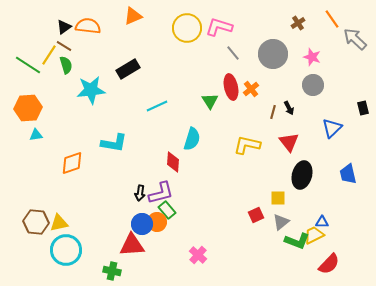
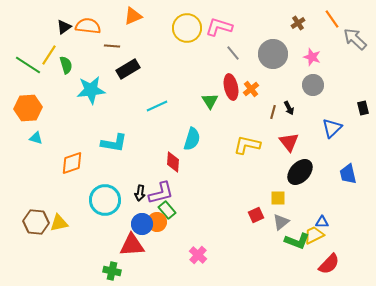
brown line at (64, 46): moved 48 px right; rotated 28 degrees counterclockwise
cyan triangle at (36, 135): moved 3 px down; rotated 24 degrees clockwise
black ellipse at (302, 175): moved 2 px left, 3 px up; rotated 28 degrees clockwise
cyan circle at (66, 250): moved 39 px right, 50 px up
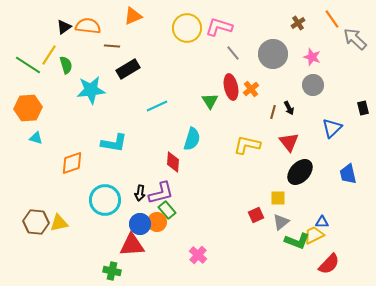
blue circle at (142, 224): moved 2 px left
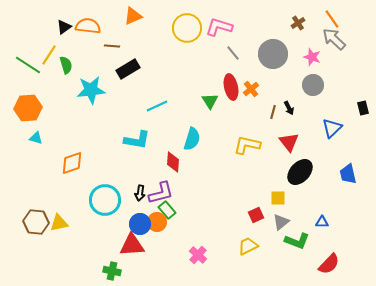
gray arrow at (355, 39): moved 21 px left
cyan L-shape at (114, 143): moved 23 px right, 3 px up
yellow trapezoid at (314, 235): moved 66 px left, 11 px down
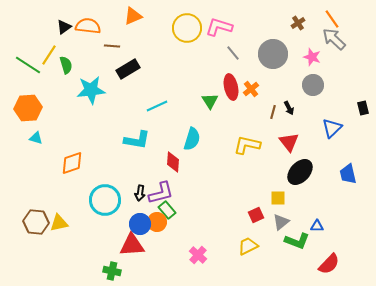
blue triangle at (322, 222): moved 5 px left, 4 px down
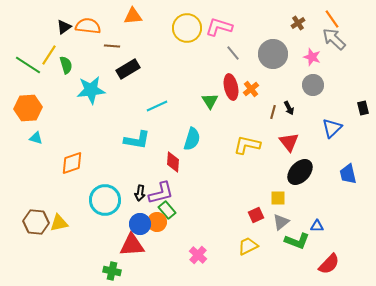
orange triangle at (133, 16): rotated 18 degrees clockwise
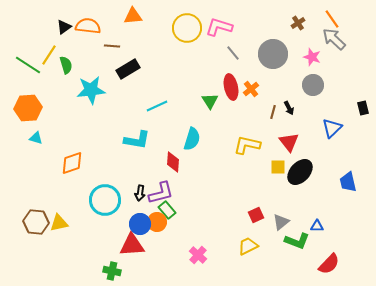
blue trapezoid at (348, 174): moved 8 px down
yellow square at (278, 198): moved 31 px up
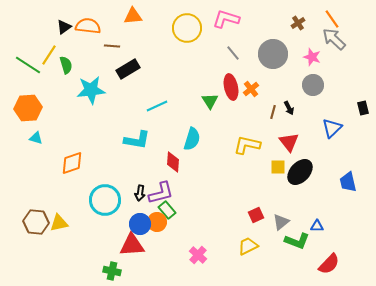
pink L-shape at (219, 27): moved 7 px right, 8 px up
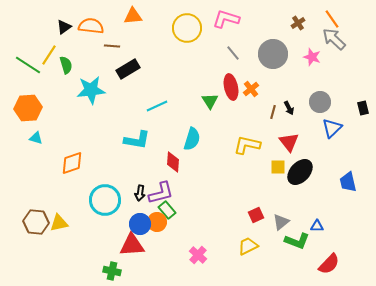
orange semicircle at (88, 26): moved 3 px right
gray circle at (313, 85): moved 7 px right, 17 px down
